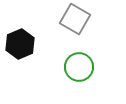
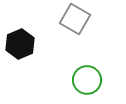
green circle: moved 8 px right, 13 px down
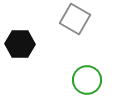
black hexagon: rotated 24 degrees clockwise
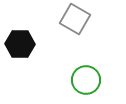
green circle: moved 1 px left
